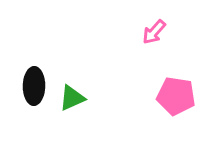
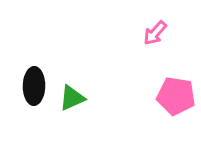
pink arrow: moved 1 px right, 1 px down
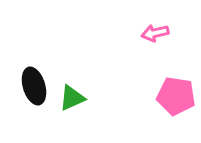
pink arrow: rotated 36 degrees clockwise
black ellipse: rotated 18 degrees counterclockwise
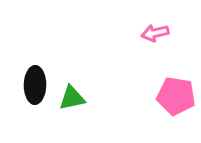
black ellipse: moved 1 px right, 1 px up; rotated 18 degrees clockwise
green triangle: rotated 12 degrees clockwise
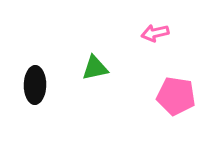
green triangle: moved 23 px right, 30 px up
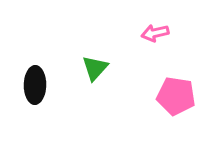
green triangle: rotated 36 degrees counterclockwise
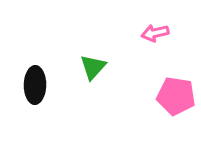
green triangle: moved 2 px left, 1 px up
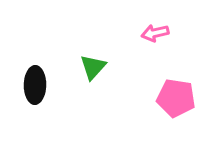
pink pentagon: moved 2 px down
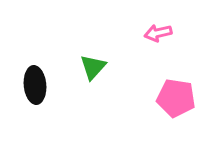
pink arrow: moved 3 px right
black ellipse: rotated 6 degrees counterclockwise
